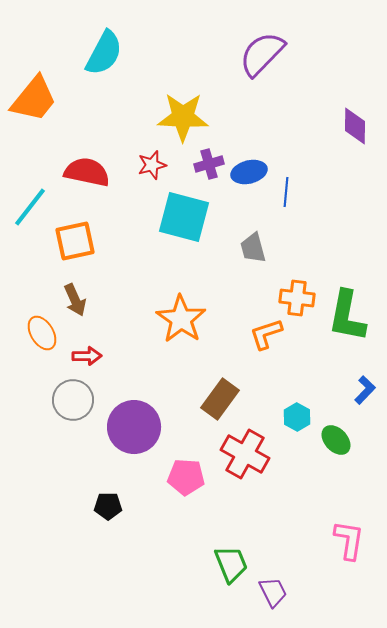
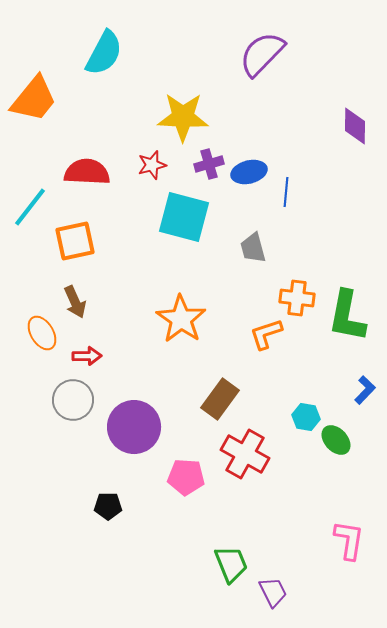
red semicircle: rotated 9 degrees counterclockwise
brown arrow: moved 2 px down
cyan hexagon: moved 9 px right; rotated 20 degrees counterclockwise
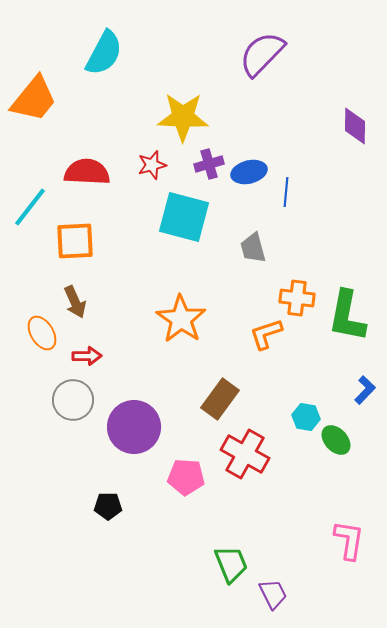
orange square: rotated 9 degrees clockwise
purple trapezoid: moved 2 px down
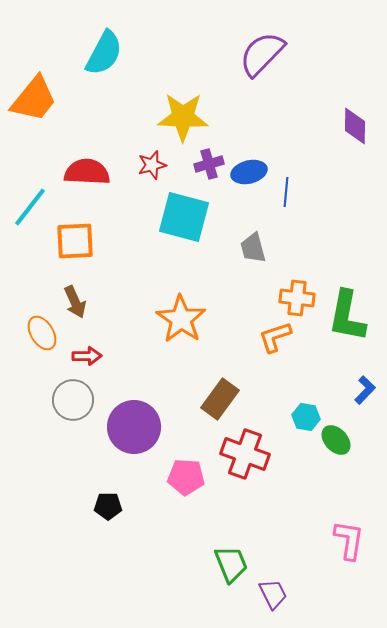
orange L-shape: moved 9 px right, 3 px down
red cross: rotated 9 degrees counterclockwise
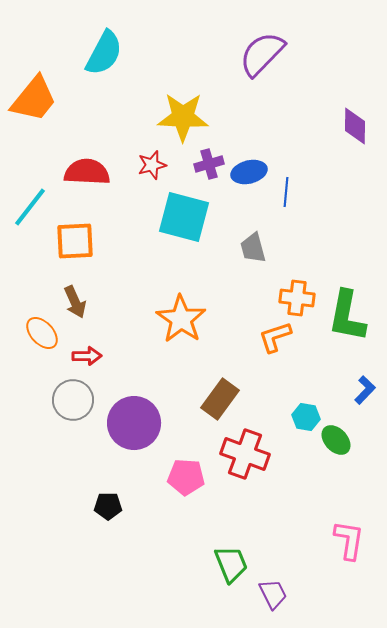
orange ellipse: rotated 12 degrees counterclockwise
purple circle: moved 4 px up
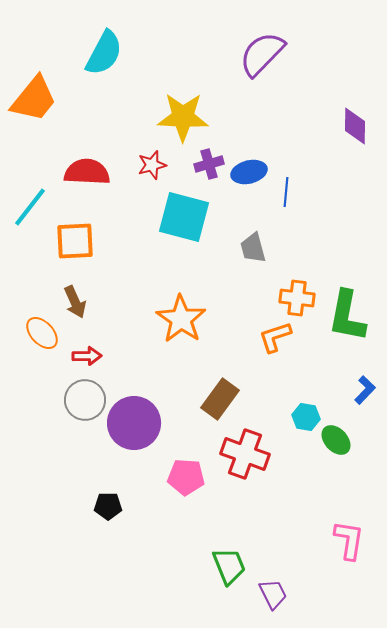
gray circle: moved 12 px right
green trapezoid: moved 2 px left, 2 px down
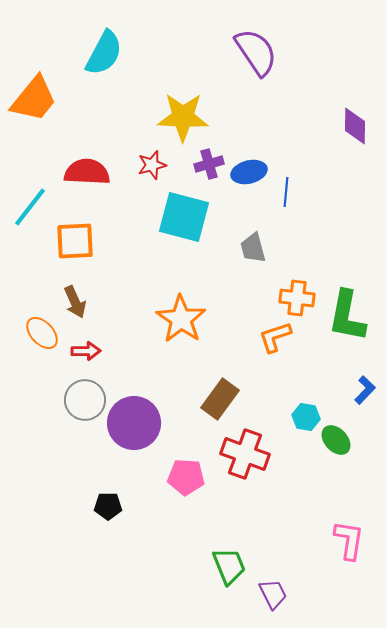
purple semicircle: moved 6 px left, 2 px up; rotated 102 degrees clockwise
red arrow: moved 1 px left, 5 px up
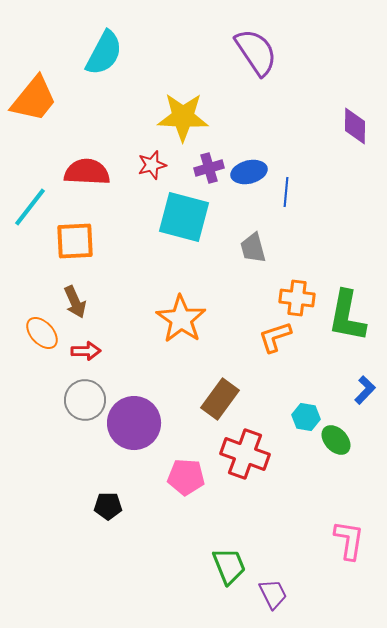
purple cross: moved 4 px down
